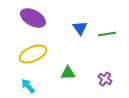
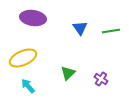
purple ellipse: rotated 20 degrees counterclockwise
green line: moved 4 px right, 3 px up
yellow ellipse: moved 10 px left, 4 px down
green triangle: rotated 42 degrees counterclockwise
purple cross: moved 4 px left
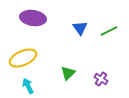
green line: moved 2 px left; rotated 18 degrees counterclockwise
cyan arrow: rotated 14 degrees clockwise
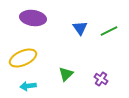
green triangle: moved 2 px left, 1 px down
cyan arrow: rotated 70 degrees counterclockwise
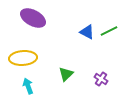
purple ellipse: rotated 20 degrees clockwise
blue triangle: moved 7 px right, 4 px down; rotated 28 degrees counterclockwise
yellow ellipse: rotated 20 degrees clockwise
cyan arrow: rotated 77 degrees clockwise
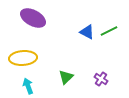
green triangle: moved 3 px down
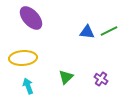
purple ellipse: moved 2 px left; rotated 20 degrees clockwise
blue triangle: rotated 21 degrees counterclockwise
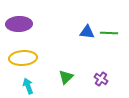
purple ellipse: moved 12 px left, 6 px down; rotated 50 degrees counterclockwise
green line: moved 2 px down; rotated 30 degrees clockwise
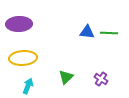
cyan arrow: rotated 42 degrees clockwise
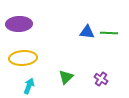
cyan arrow: moved 1 px right
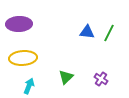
green line: rotated 66 degrees counterclockwise
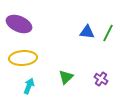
purple ellipse: rotated 25 degrees clockwise
green line: moved 1 px left
